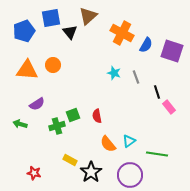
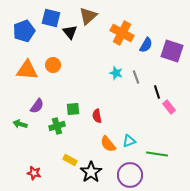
blue square: rotated 24 degrees clockwise
cyan star: moved 2 px right
purple semicircle: moved 2 px down; rotated 21 degrees counterclockwise
green square: moved 6 px up; rotated 16 degrees clockwise
cyan triangle: rotated 16 degrees clockwise
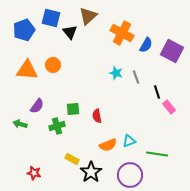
blue pentagon: moved 1 px up
purple square: rotated 10 degrees clockwise
orange semicircle: moved 1 px down; rotated 72 degrees counterclockwise
yellow rectangle: moved 2 px right, 1 px up
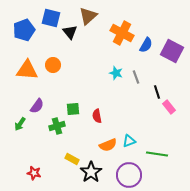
green arrow: rotated 72 degrees counterclockwise
purple circle: moved 1 px left
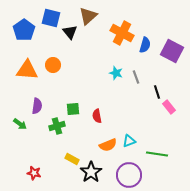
blue pentagon: rotated 15 degrees counterclockwise
blue semicircle: moved 1 px left; rotated 14 degrees counterclockwise
purple semicircle: rotated 28 degrees counterclockwise
green arrow: rotated 88 degrees counterclockwise
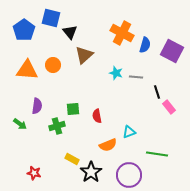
brown triangle: moved 4 px left, 39 px down
gray line: rotated 64 degrees counterclockwise
cyan triangle: moved 9 px up
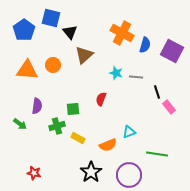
red semicircle: moved 4 px right, 17 px up; rotated 32 degrees clockwise
yellow rectangle: moved 6 px right, 21 px up
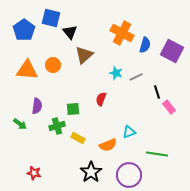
gray line: rotated 32 degrees counterclockwise
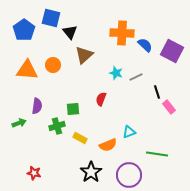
orange cross: rotated 25 degrees counterclockwise
blue semicircle: rotated 63 degrees counterclockwise
green arrow: moved 1 px left, 1 px up; rotated 56 degrees counterclockwise
yellow rectangle: moved 2 px right
